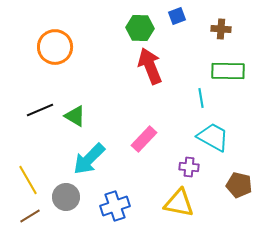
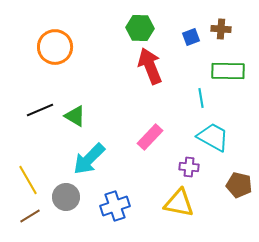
blue square: moved 14 px right, 21 px down
pink rectangle: moved 6 px right, 2 px up
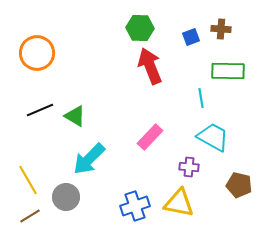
orange circle: moved 18 px left, 6 px down
blue cross: moved 20 px right
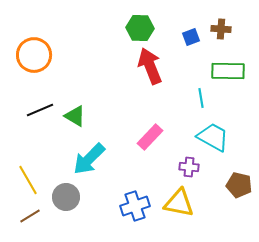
orange circle: moved 3 px left, 2 px down
